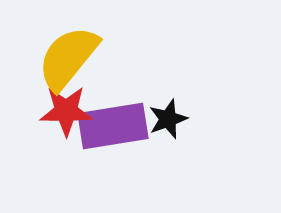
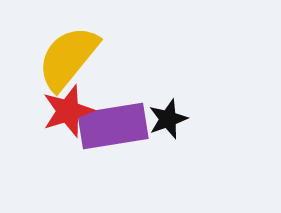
red star: moved 2 px right; rotated 18 degrees counterclockwise
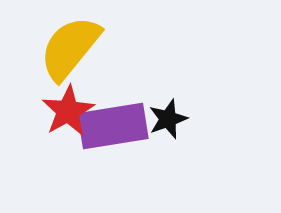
yellow semicircle: moved 2 px right, 10 px up
red star: rotated 12 degrees counterclockwise
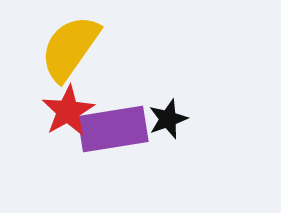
yellow semicircle: rotated 4 degrees counterclockwise
purple rectangle: moved 3 px down
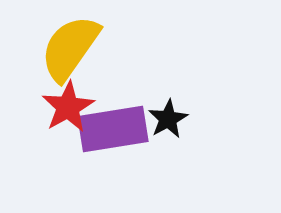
red star: moved 4 px up
black star: rotated 9 degrees counterclockwise
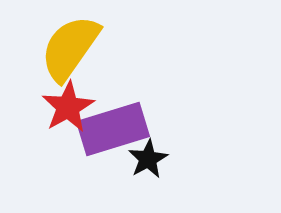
black star: moved 20 px left, 40 px down
purple rectangle: rotated 8 degrees counterclockwise
